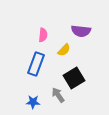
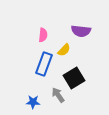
blue rectangle: moved 8 px right
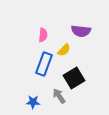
gray arrow: moved 1 px right, 1 px down
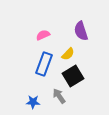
purple semicircle: rotated 66 degrees clockwise
pink semicircle: rotated 120 degrees counterclockwise
yellow semicircle: moved 4 px right, 4 px down
black square: moved 1 px left, 2 px up
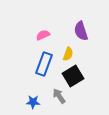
yellow semicircle: rotated 24 degrees counterclockwise
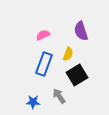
black square: moved 4 px right, 1 px up
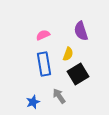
blue rectangle: rotated 30 degrees counterclockwise
black square: moved 1 px right, 1 px up
blue star: rotated 24 degrees counterclockwise
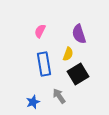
purple semicircle: moved 2 px left, 3 px down
pink semicircle: moved 3 px left, 4 px up; rotated 40 degrees counterclockwise
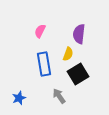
purple semicircle: rotated 24 degrees clockwise
blue star: moved 14 px left, 4 px up
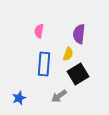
pink semicircle: moved 1 px left; rotated 16 degrees counterclockwise
blue rectangle: rotated 15 degrees clockwise
gray arrow: rotated 91 degrees counterclockwise
